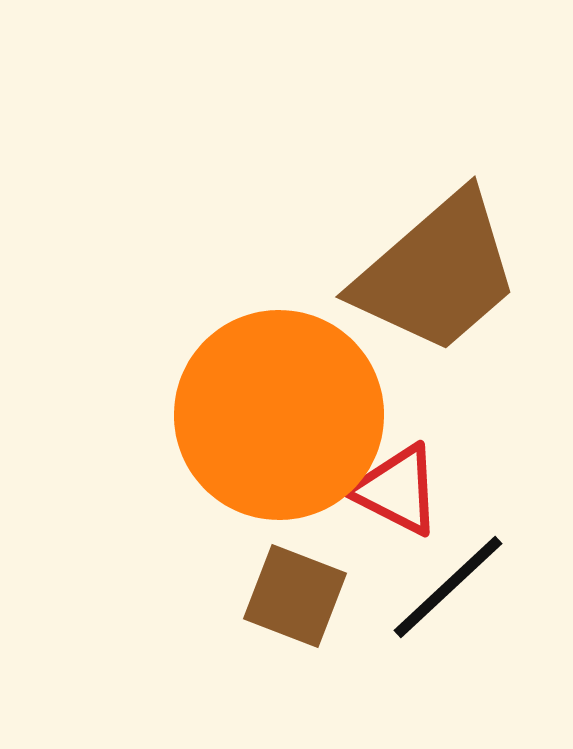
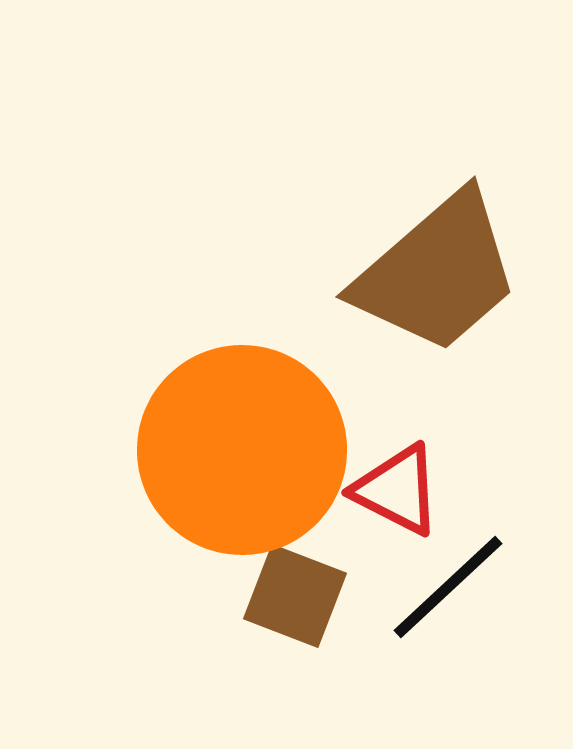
orange circle: moved 37 px left, 35 px down
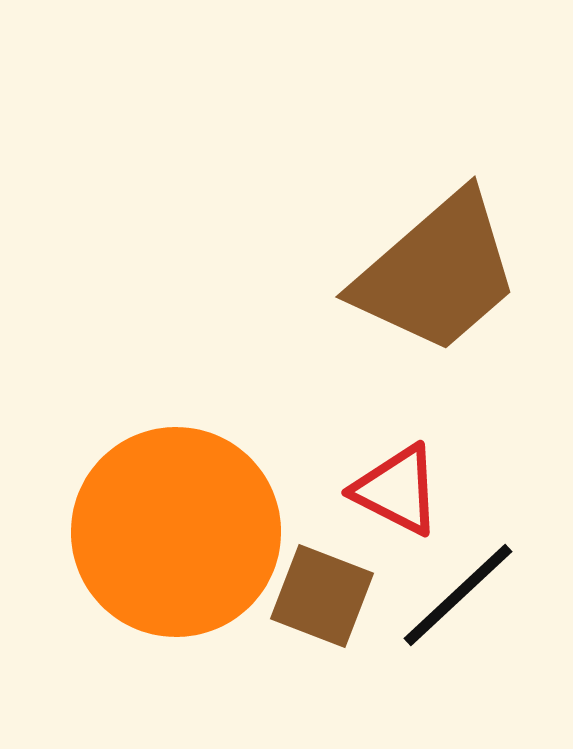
orange circle: moved 66 px left, 82 px down
black line: moved 10 px right, 8 px down
brown square: moved 27 px right
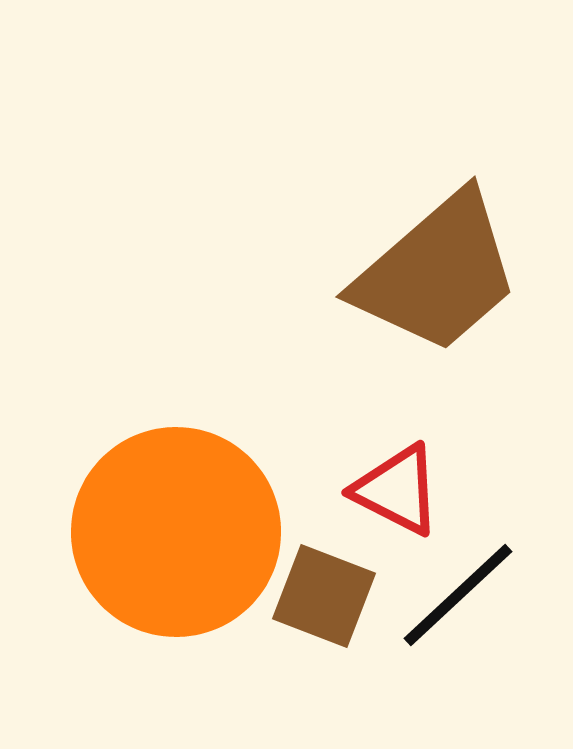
brown square: moved 2 px right
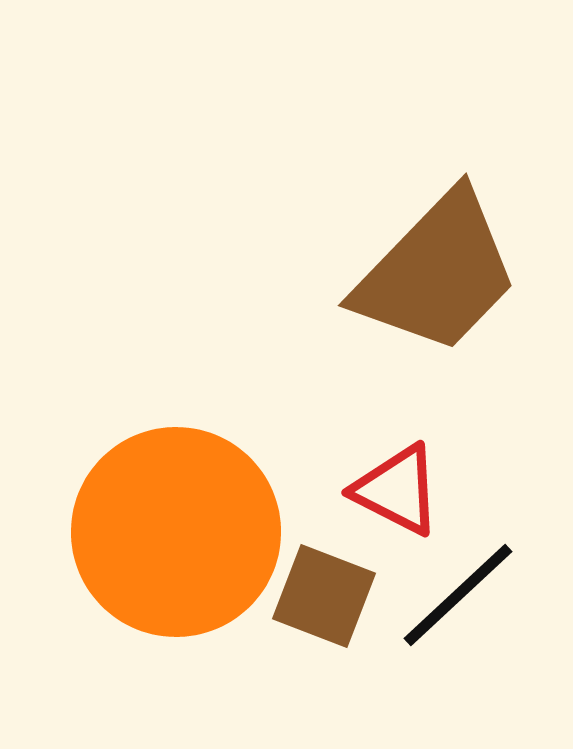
brown trapezoid: rotated 5 degrees counterclockwise
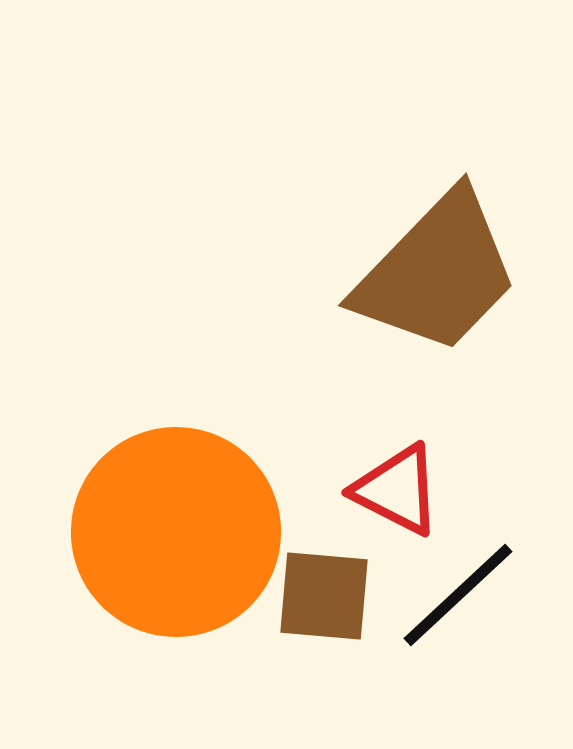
brown square: rotated 16 degrees counterclockwise
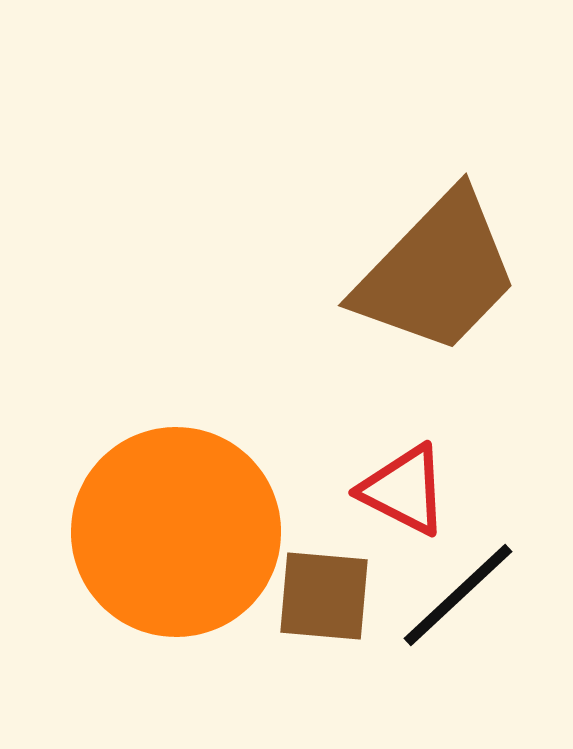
red triangle: moved 7 px right
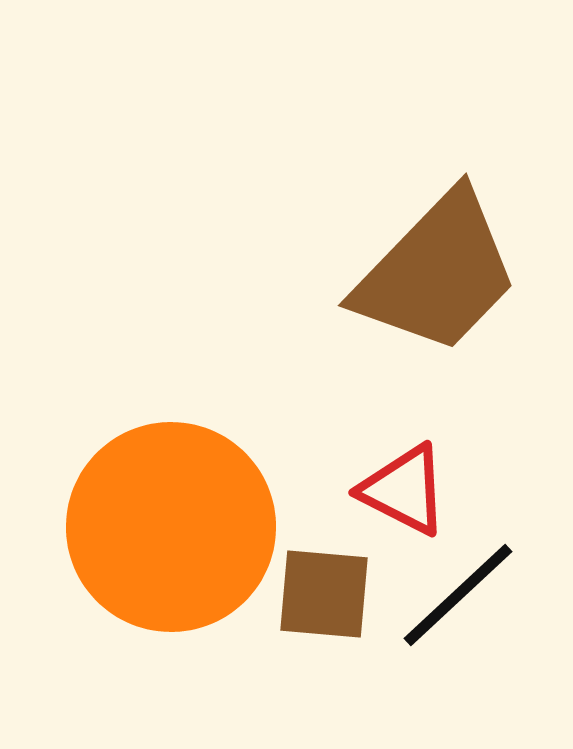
orange circle: moved 5 px left, 5 px up
brown square: moved 2 px up
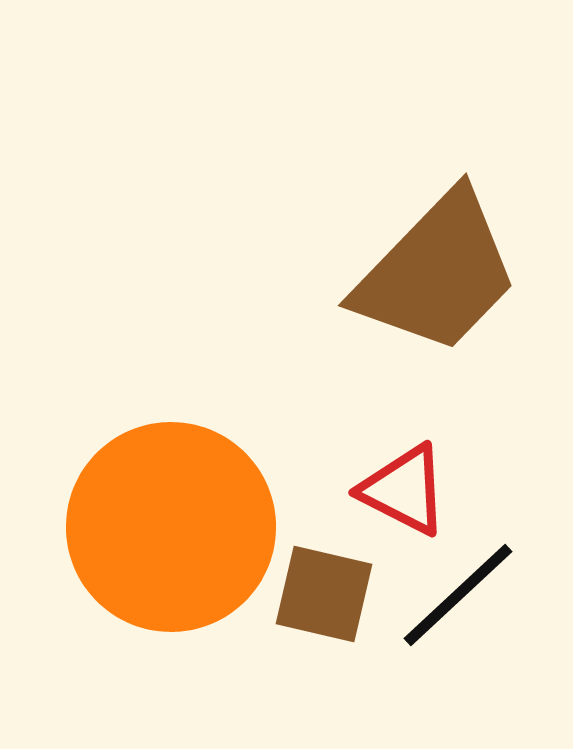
brown square: rotated 8 degrees clockwise
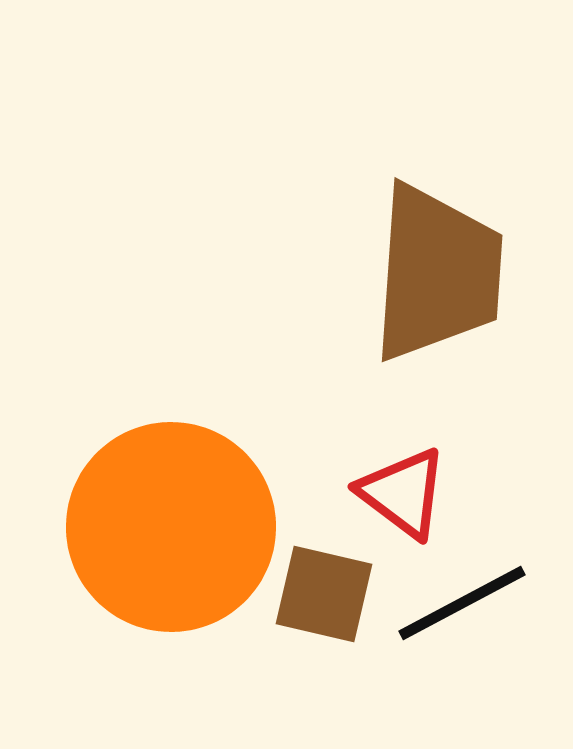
brown trapezoid: rotated 40 degrees counterclockwise
red triangle: moved 1 px left, 3 px down; rotated 10 degrees clockwise
black line: moved 4 px right, 8 px down; rotated 15 degrees clockwise
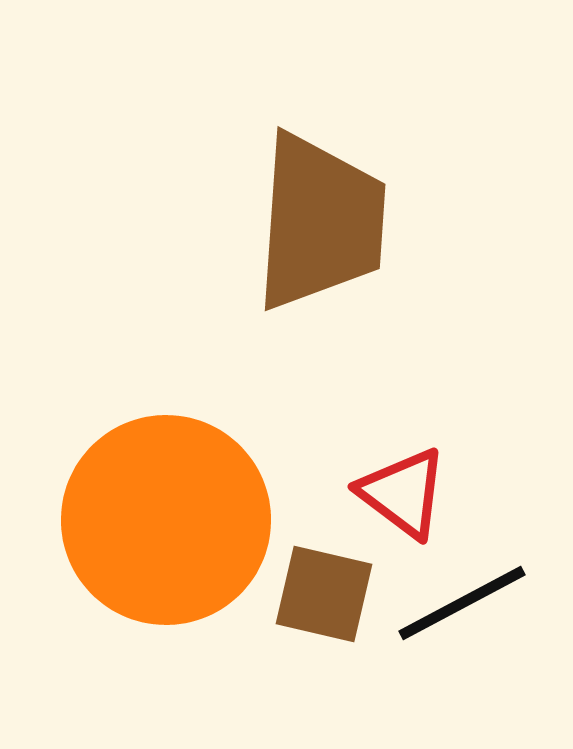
brown trapezoid: moved 117 px left, 51 px up
orange circle: moved 5 px left, 7 px up
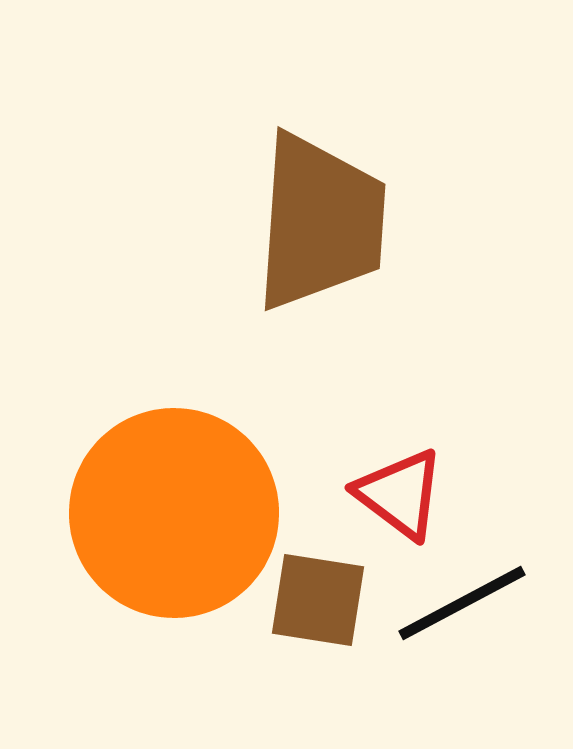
red triangle: moved 3 px left, 1 px down
orange circle: moved 8 px right, 7 px up
brown square: moved 6 px left, 6 px down; rotated 4 degrees counterclockwise
